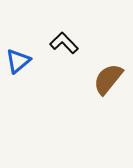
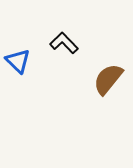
blue triangle: rotated 36 degrees counterclockwise
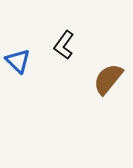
black L-shape: moved 2 px down; rotated 100 degrees counterclockwise
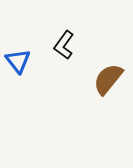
blue triangle: rotated 8 degrees clockwise
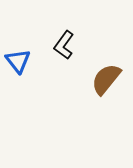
brown semicircle: moved 2 px left
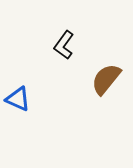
blue triangle: moved 38 px down; rotated 28 degrees counterclockwise
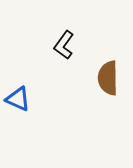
brown semicircle: moved 2 px right, 1 px up; rotated 40 degrees counterclockwise
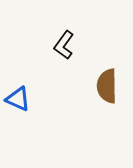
brown semicircle: moved 1 px left, 8 px down
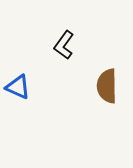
blue triangle: moved 12 px up
